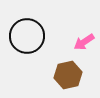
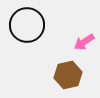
black circle: moved 11 px up
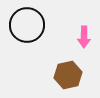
pink arrow: moved 5 px up; rotated 55 degrees counterclockwise
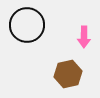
brown hexagon: moved 1 px up
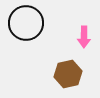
black circle: moved 1 px left, 2 px up
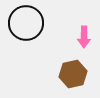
brown hexagon: moved 5 px right
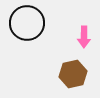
black circle: moved 1 px right
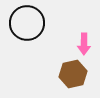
pink arrow: moved 7 px down
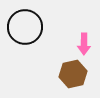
black circle: moved 2 px left, 4 px down
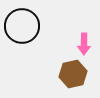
black circle: moved 3 px left, 1 px up
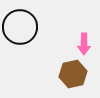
black circle: moved 2 px left, 1 px down
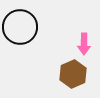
brown hexagon: rotated 12 degrees counterclockwise
